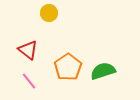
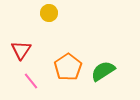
red triangle: moved 7 px left; rotated 25 degrees clockwise
green semicircle: rotated 15 degrees counterclockwise
pink line: moved 2 px right
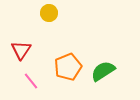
orange pentagon: rotated 12 degrees clockwise
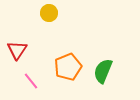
red triangle: moved 4 px left
green semicircle: rotated 35 degrees counterclockwise
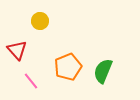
yellow circle: moved 9 px left, 8 px down
red triangle: rotated 15 degrees counterclockwise
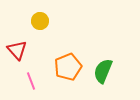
pink line: rotated 18 degrees clockwise
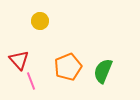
red triangle: moved 2 px right, 10 px down
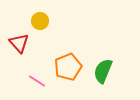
red triangle: moved 17 px up
pink line: moved 6 px right; rotated 36 degrees counterclockwise
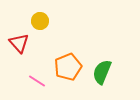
green semicircle: moved 1 px left, 1 px down
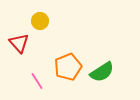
green semicircle: rotated 145 degrees counterclockwise
pink line: rotated 24 degrees clockwise
